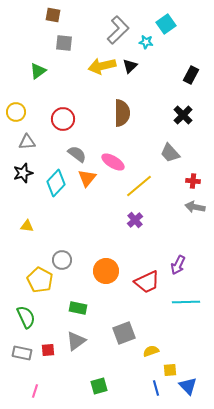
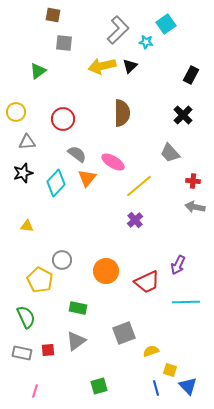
yellow square at (170, 370): rotated 24 degrees clockwise
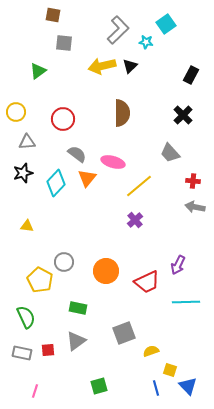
pink ellipse at (113, 162): rotated 15 degrees counterclockwise
gray circle at (62, 260): moved 2 px right, 2 px down
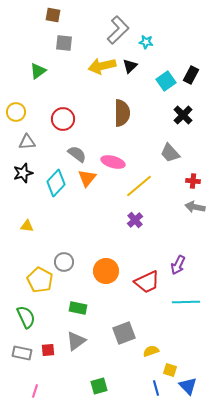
cyan square at (166, 24): moved 57 px down
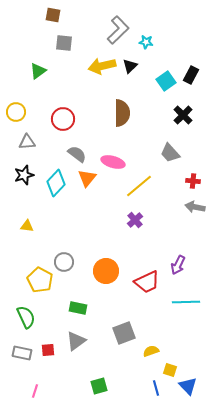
black star at (23, 173): moved 1 px right, 2 px down
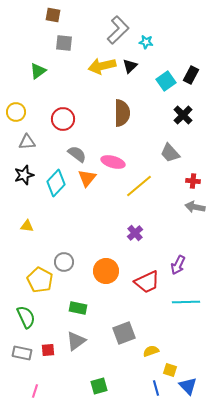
purple cross at (135, 220): moved 13 px down
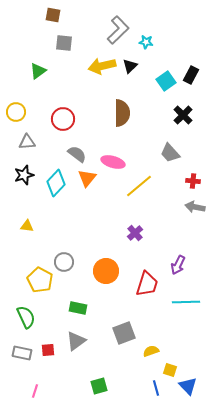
red trapezoid at (147, 282): moved 2 px down; rotated 48 degrees counterclockwise
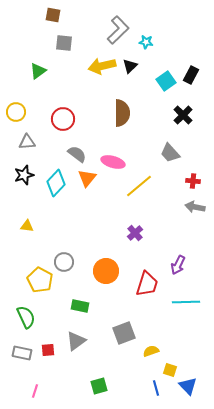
green rectangle at (78, 308): moved 2 px right, 2 px up
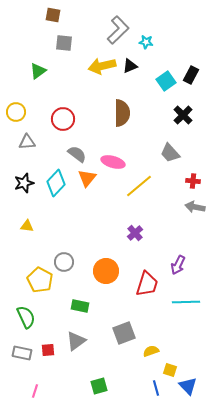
black triangle at (130, 66): rotated 21 degrees clockwise
black star at (24, 175): moved 8 px down
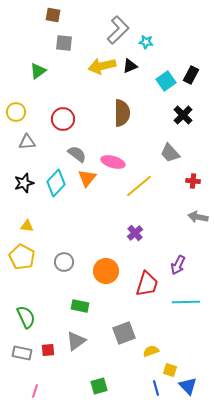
gray arrow at (195, 207): moved 3 px right, 10 px down
yellow pentagon at (40, 280): moved 18 px left, 23 px up
